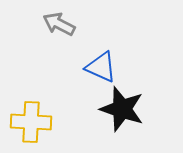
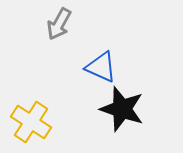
gray arrow: rotated 88 degrees counterclockwise
yellow cross: rotated 30 degrees clockwise
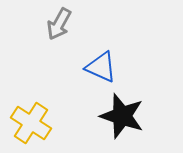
black star: moved 7 px down
yellow cross: moved 1 px down
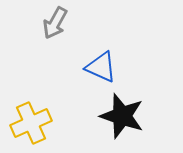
gray arrow: moved 4 px left, 1 px up
yellow cross: rotated 33 degrees clockwise
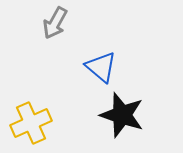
blue triangle: rotated 16 degrees clockwise
black star: moved 1 px up
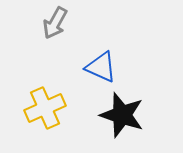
blue triangle: rotated 16 degrees counterclockwise
yellow cross: moved 14 px right, 15 px up
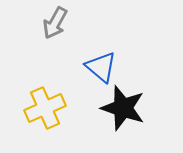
blue triangle: rotated 16 degrees clockwise
black star: moved 1 px right, 7 px up
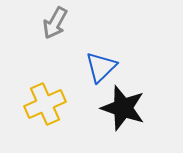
blue triangle: rotated 36 degrees clockwise
yellow cross: moved 4 px up
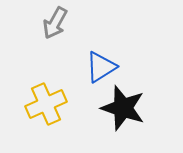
blue triangle: rotated 12 degrees clockwise
yellow cross: moved 1 px right
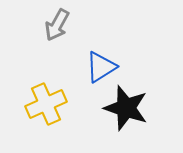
gray arrow: moved 2 px right, 2 px down
black star: moved 3 px right
